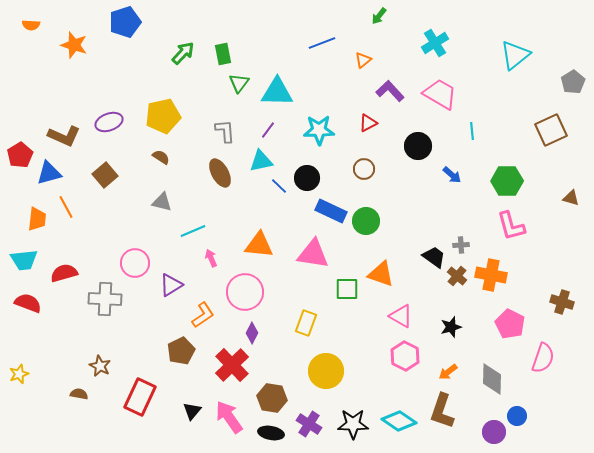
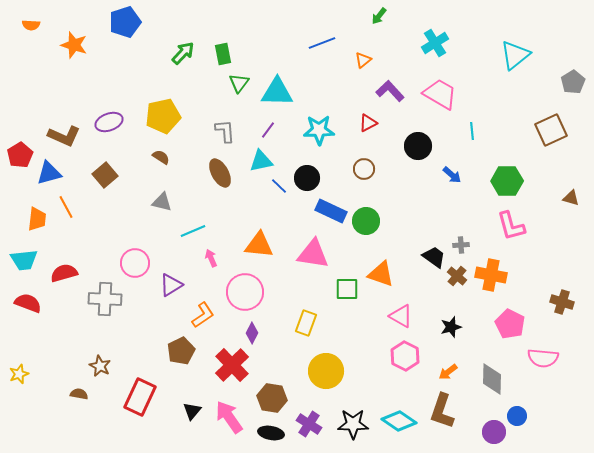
pink semicircle at (543, 358): rotated 76 degrees clockwise
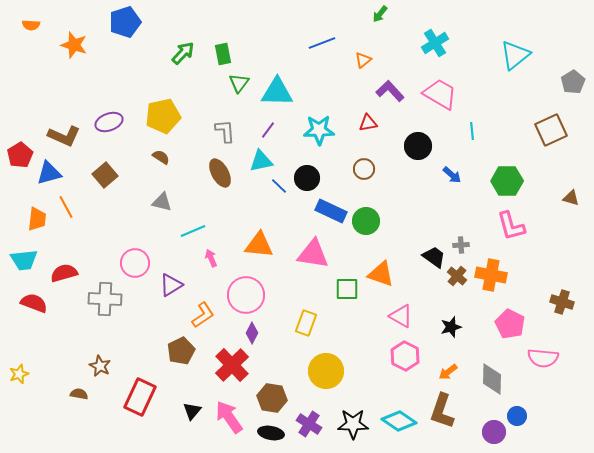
green arrow at (379, 16): moved 1 px right, 2 px up
red triangle at (368, 123): rotated 18 degrees clockwise
pink circle at (245, 292): moved 1 px right, 3 px down
red semicircle at (28, 303): moved 6 px right
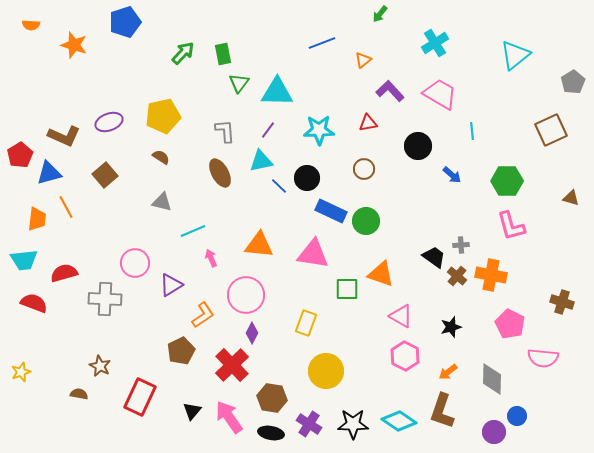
yellow star at (19, 374): moved 2 px right, 2 px up
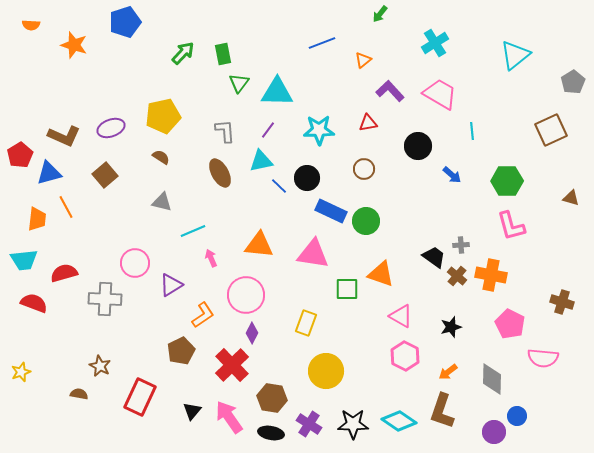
purple ellipse at (109, 122): moved 2 px right, 6 px down
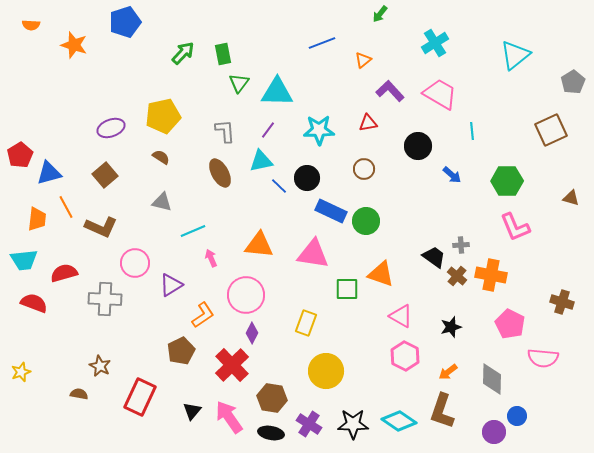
brown L-shape at (64, 136): moved 37 px right, 91 px down
pink L-shape at (511, 226): moved 4 px right, 1 px down; rotated 8 degrees counterclockwise
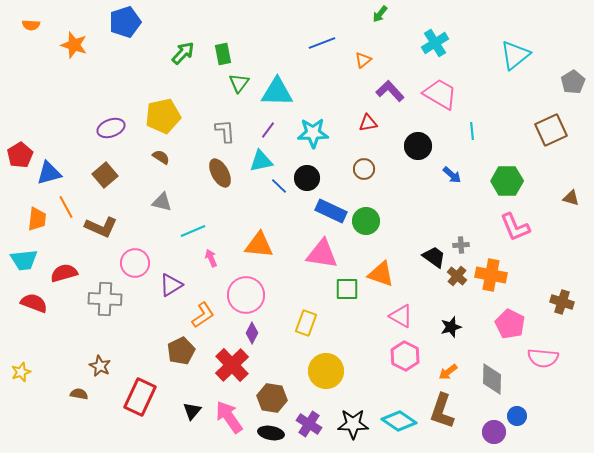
cyan star at (319, 130): moved 6 px left, 3 px down
pink triangle at (313, 254): moved 9 px right
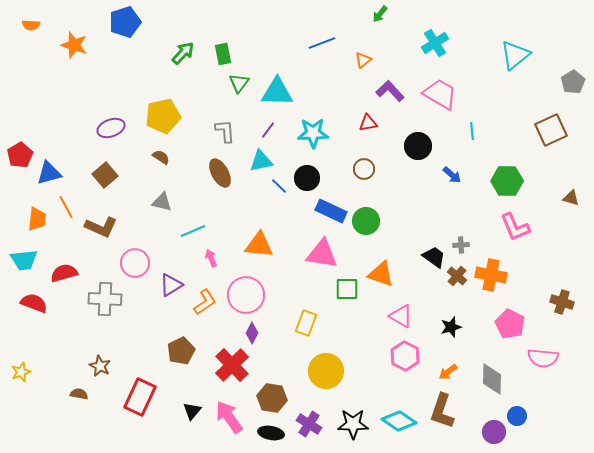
orange L-shape at (203, 315): moved 2 px right, 13 px up
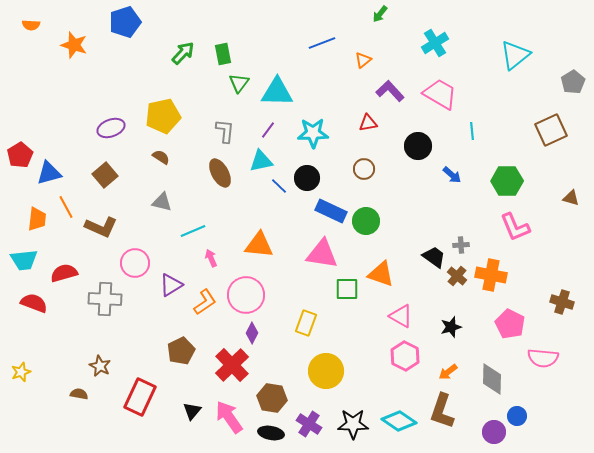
gray L-shape at (225, 131): rotated 10 degrees clockwise
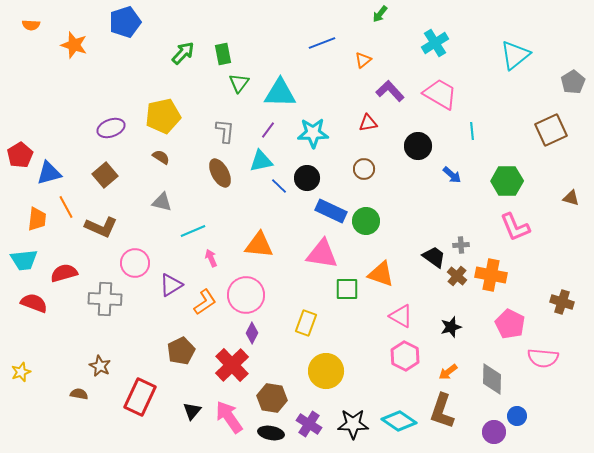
cyan triangle at (277, 92): moved 3 px right, 1 px down
